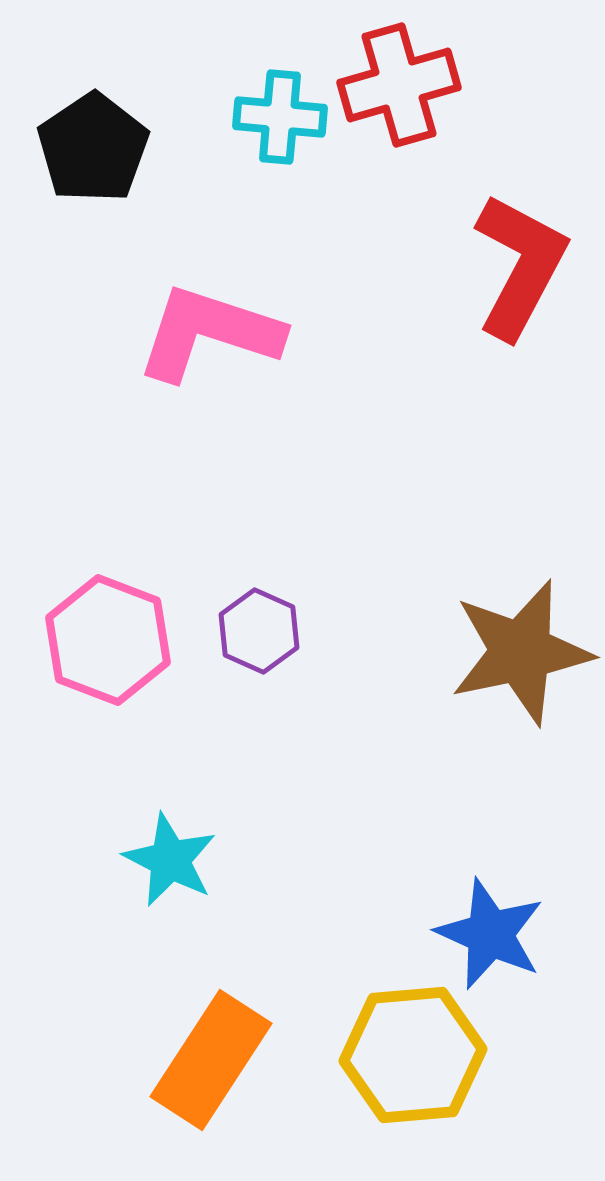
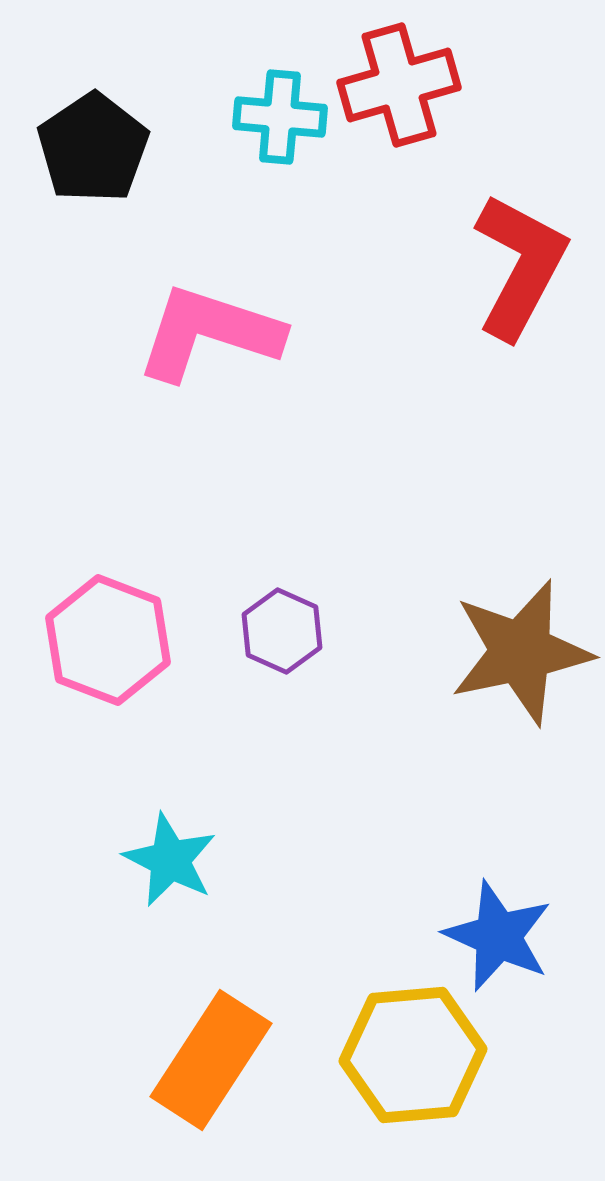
purple hexagon: moved 23 px right
blue star: moved 8 px right, 2 px down
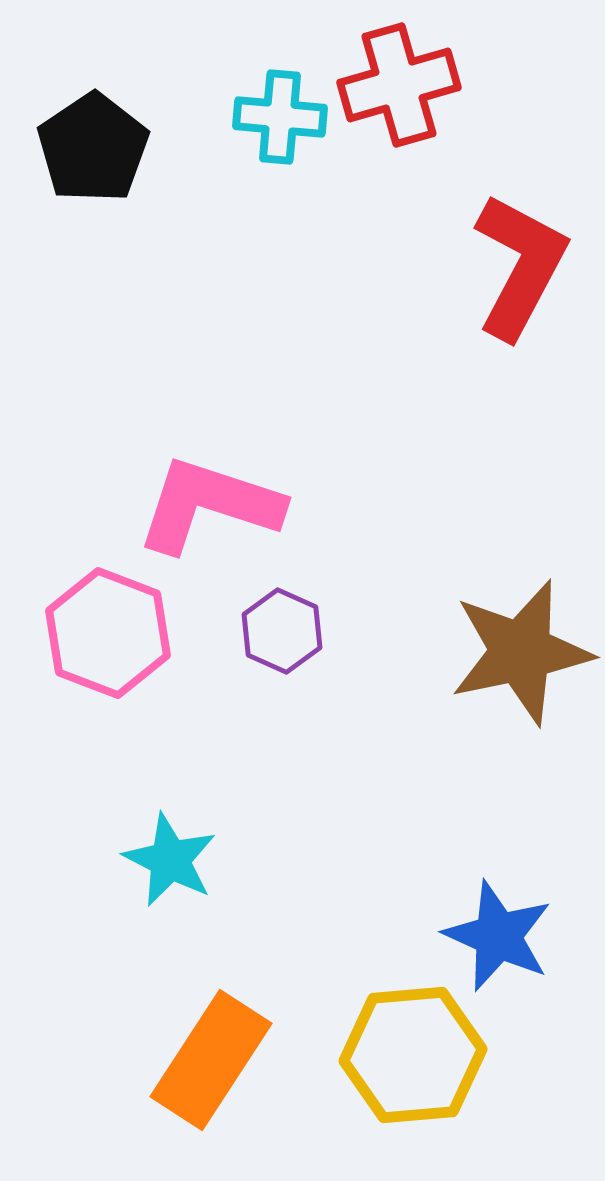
pink L-shape: moved 172 px down
pink hexagon: moved 7 px up
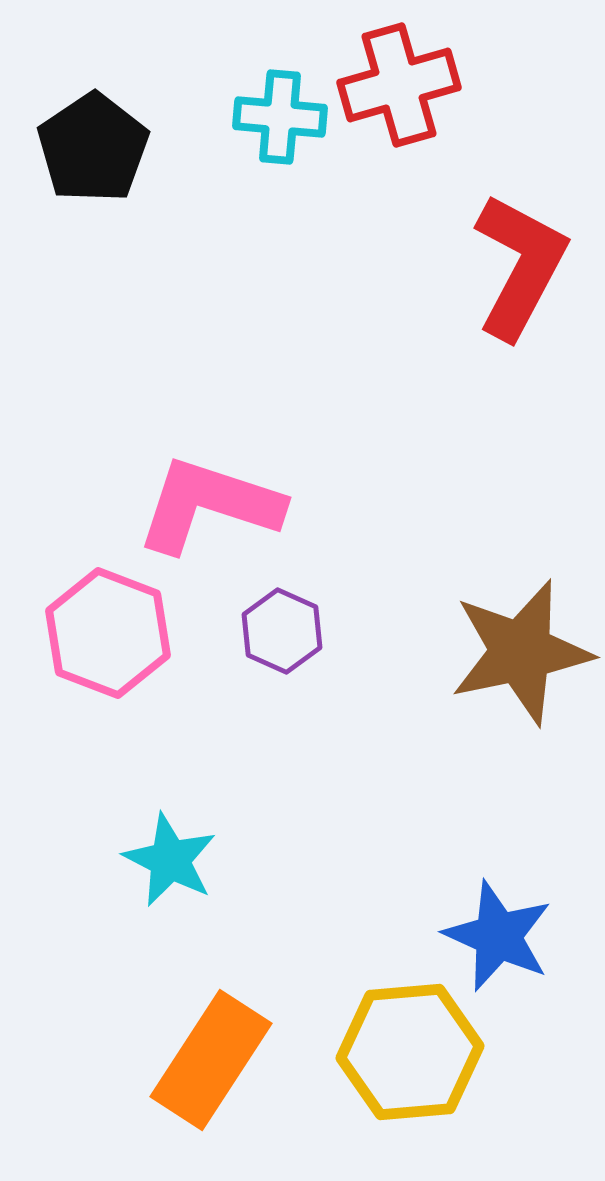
yellow hexagon: moved 3 px left, 3 px up
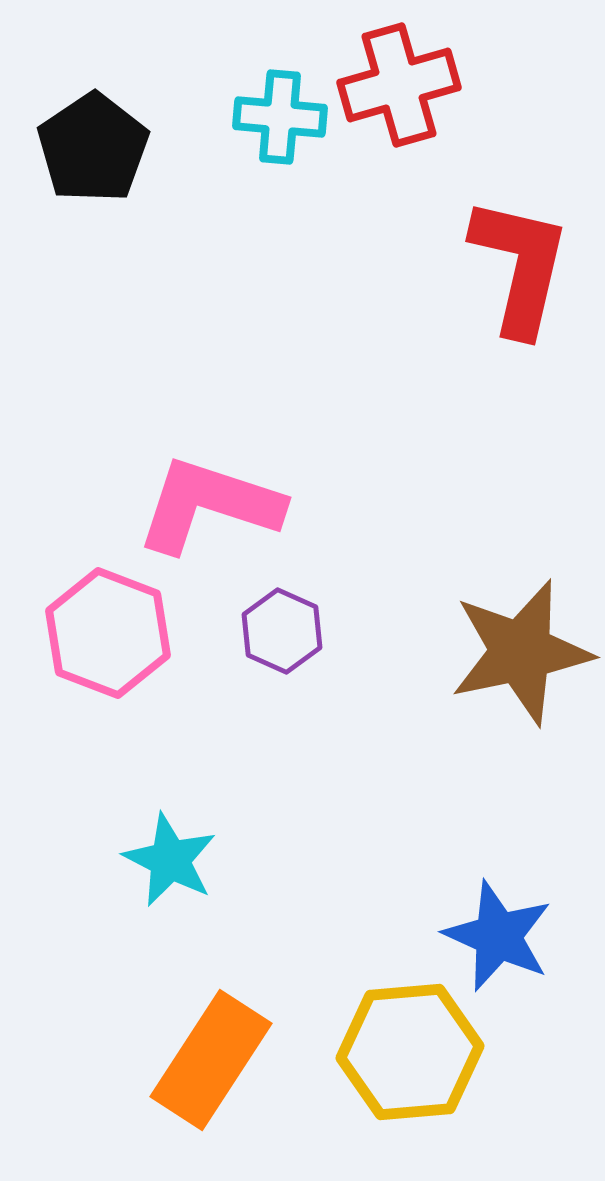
red L-shape: rotated 15 degrees counterclockwise
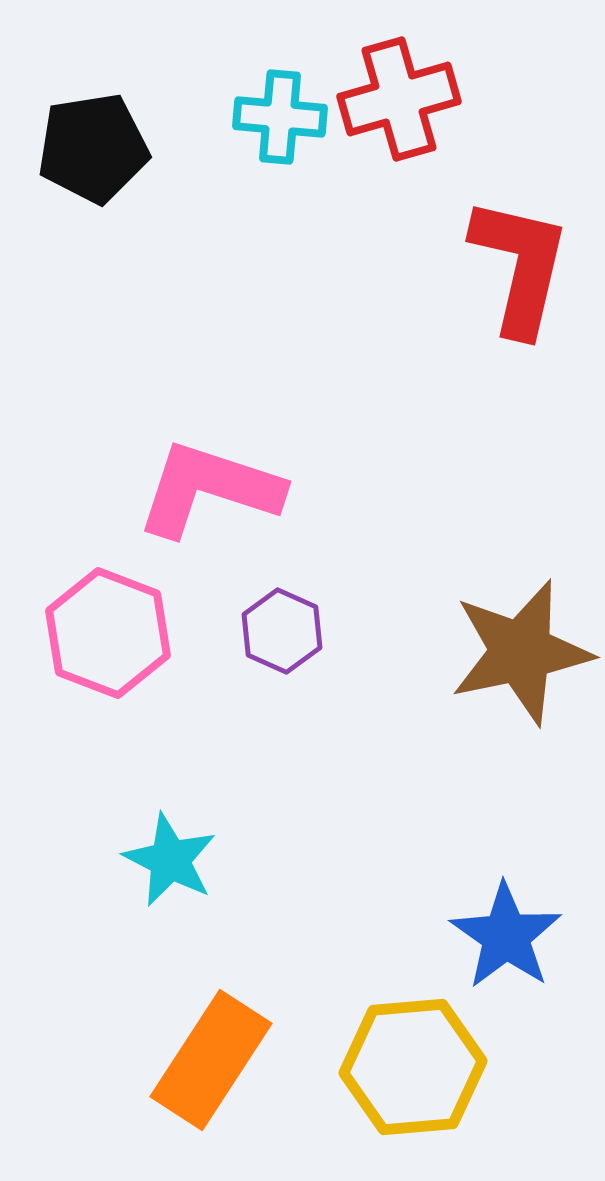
red cross: moved 14 px down
black pentagon: rotated 25 degrees clockwise
pink L-shape: moved 16 px up
blue star: moved 8 px right; rotated 11 degrees clockwise
yellow hexagon: moved 3 px right, 15 px down
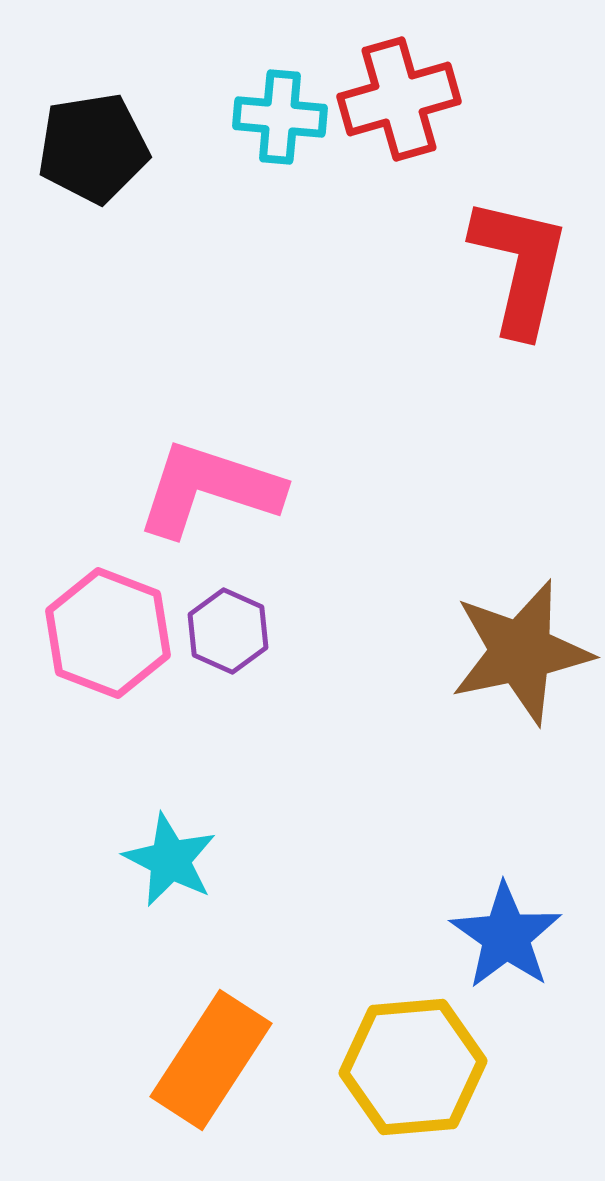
purple hexagon: moved 54 px left
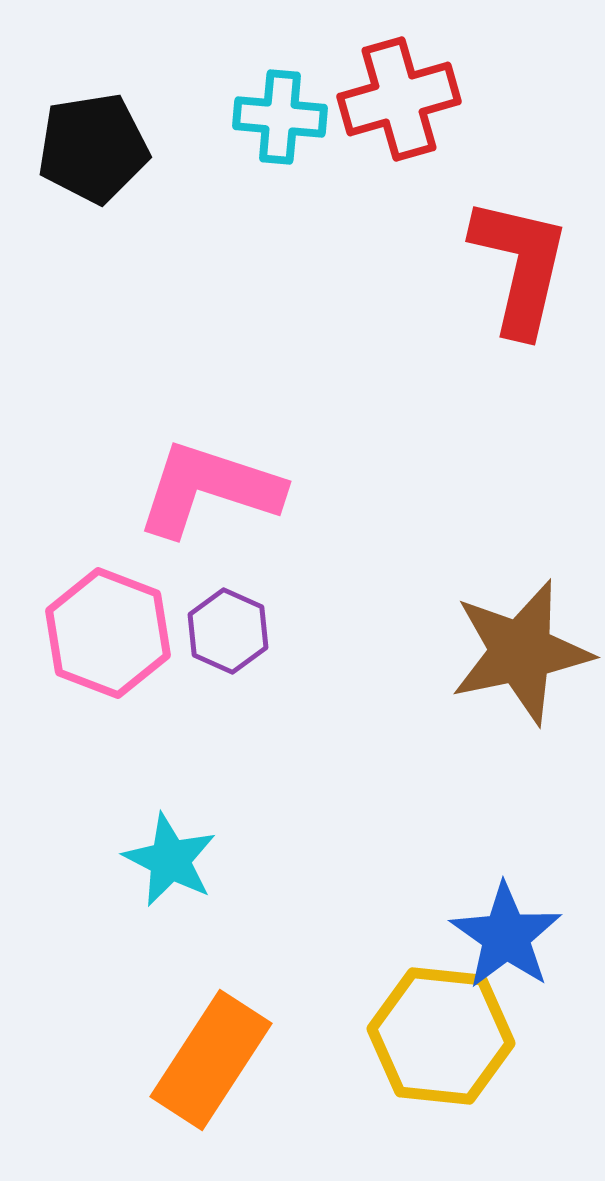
yellow hexagon: moved 28 px right, 31 px up; rotated 11 degrees clockwise
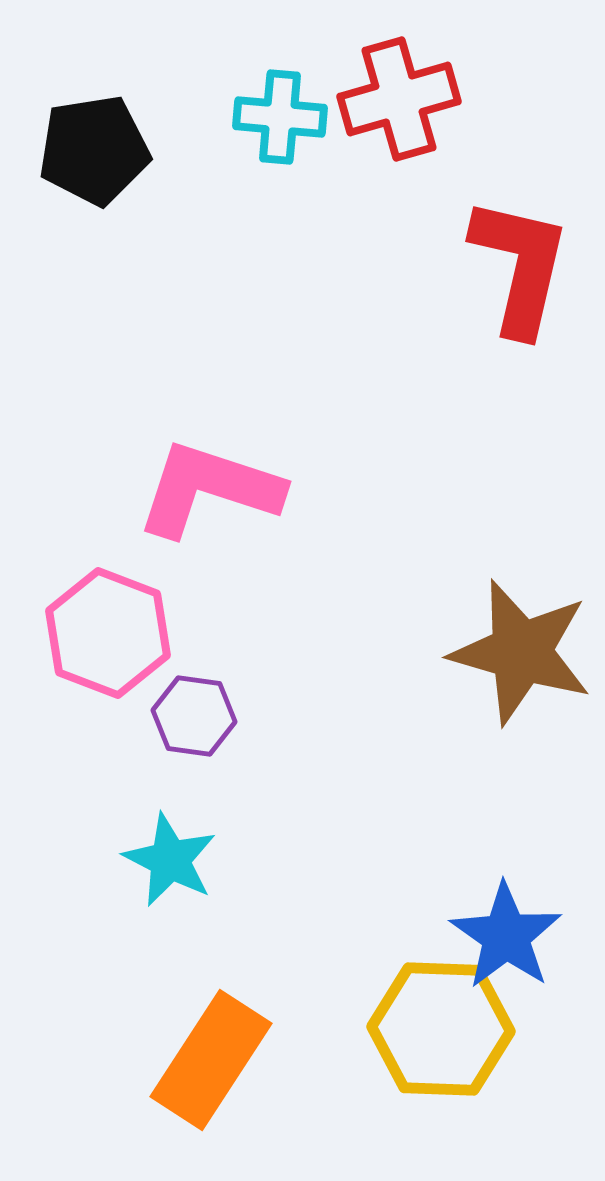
black pentagon: moved 1 px right, 2 px down
purple hexagon: moved 34 px left, 85 px down; rotated 16 degrees counterclockwise
brown star: rotated 28 degrees clockwise
yellow hexagon: moved 7 px up; rotated 4 degrees counterclockwise
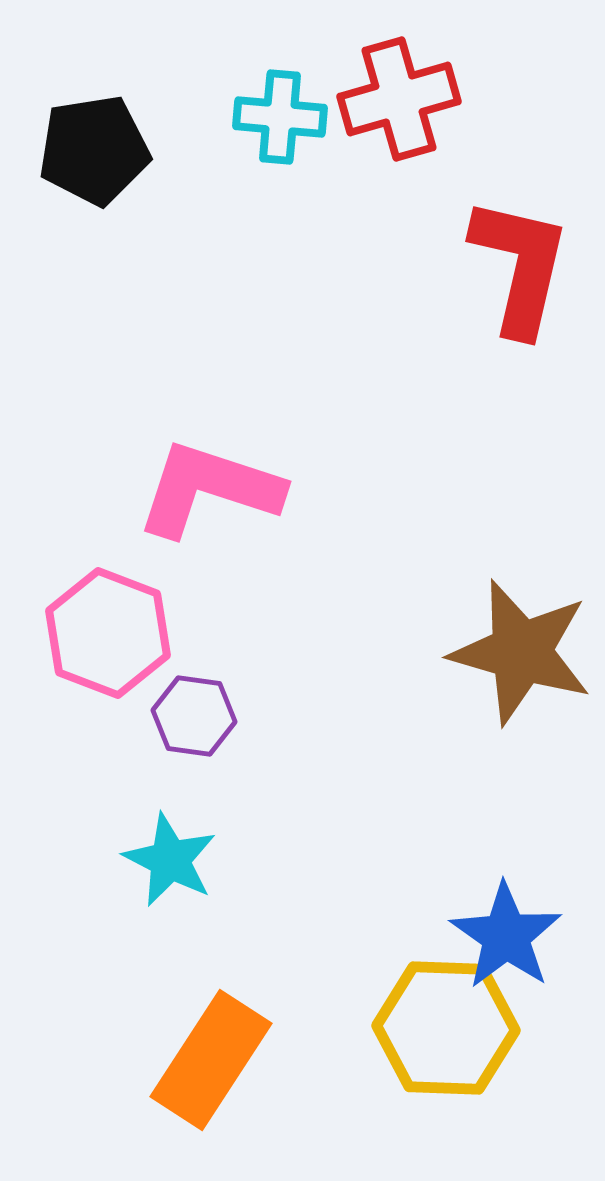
yellow hexagon: moved 5 px right, 1 px up
